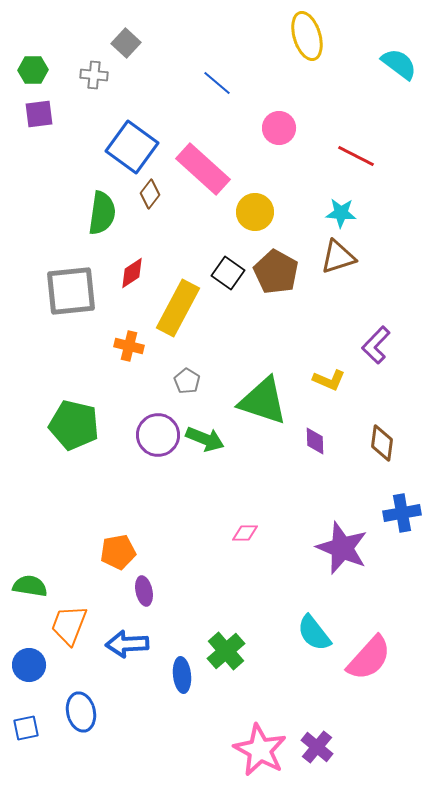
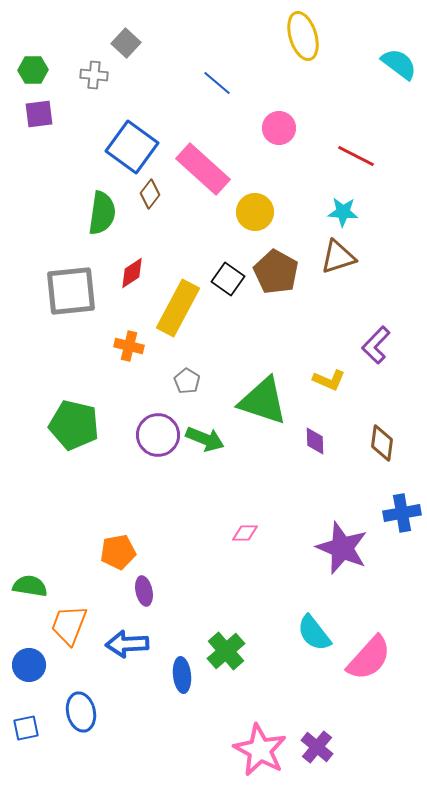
yellow ellipse at (307, 36): moved 4 px left
cyan star at (341, 213): moved 2 px right, 1 px up
black square at (228, 273): moved 6 px down
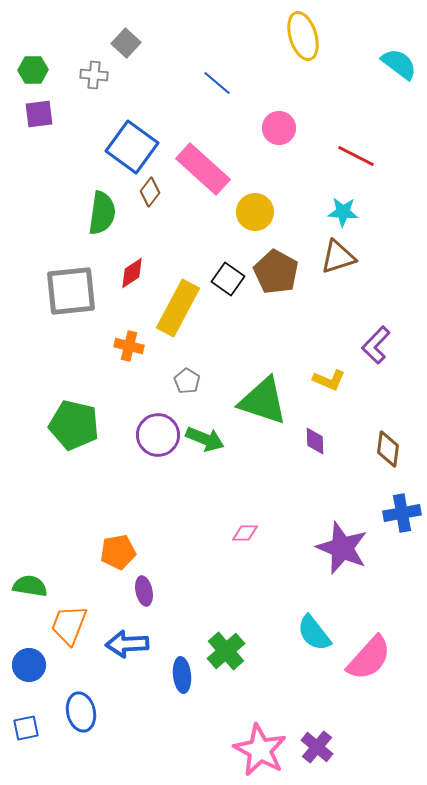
brown diamond at (150, 194): moved 2 px up
brown diamond at (382, 443): moved 6 px right, 6 px down
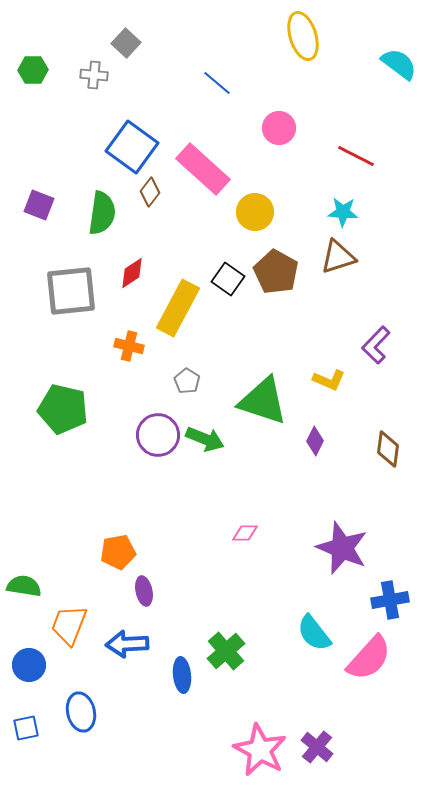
purple square at (39, 114): moved 91 px down; rotated 28 degrees clockwise
green pentagon at (74, 425): moved 11 px left, 16 px up
purple diamond at (315, 441): rotated 28 degrees clockwise
blue cross at (402, 513): moved 12 px left, 87 px down
green semicircle at (30, 586): moved 6 px left
